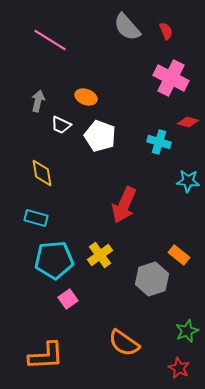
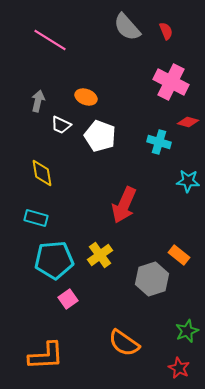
pink cross: moved 4 px down
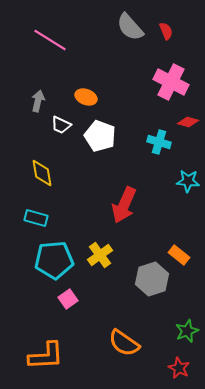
gray semicircle: moved 3 px right
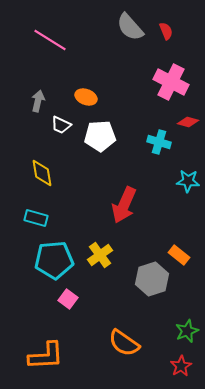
white pentagon: rotated 24 degrees counterclockwise
pink square: rotated 18 degrees counterclockwise
red star: moved 2 px right, 2 px up; rotated 15 degrees clockwise
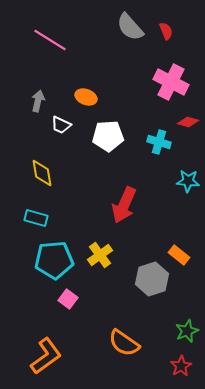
white pentagon: moved 8 px right
orange L-shape: rotated 33 degrees counterclockwise
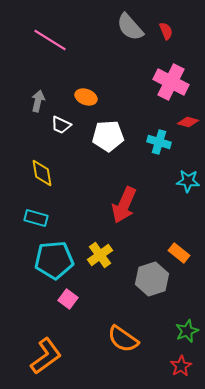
orange rectangle: moved 2 px up
orange semicircle: moved 1 px left, 4 px up
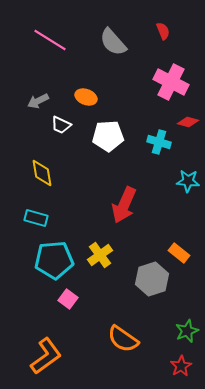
gray semicircle: moved 17 px left, 15 px down
red semicircle: moved 3 px left
gray arrow: rotated 130 degrees counterclockwise
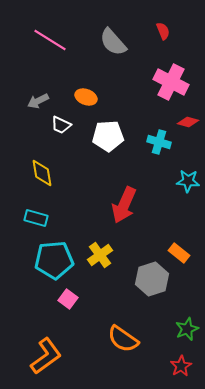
green star: moved 2 px up
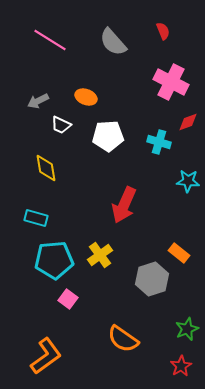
red diamond: rotated 35 degrees counterclockwise
yellow diamond: moved 4 px right, 5 px up
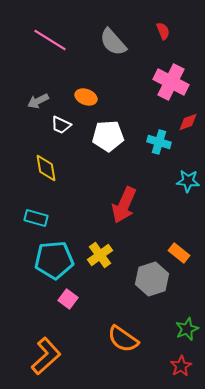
orange L-shape: rotated 6 degrees counterclockwise
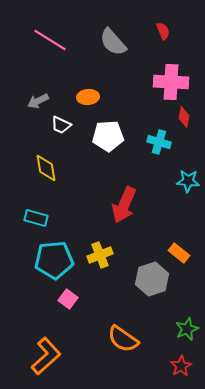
pink cross: rotated 24 degrees counterclockwise
orange ellipse: moved 2 px right; rotated 25 degrees counterclockwise
red diamond: moved 4 px left, 5 px up; rotated 60 degrees counterclockwise
yellow cross: rotated 15 degrees clockwise
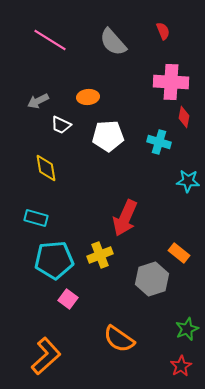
red arrow: moved 1 px right, 13 px down
orange semicircle: moved 4 px left
